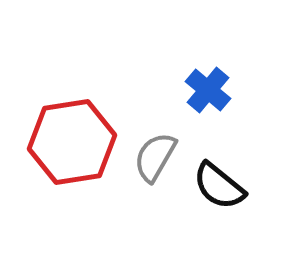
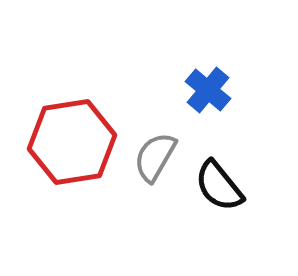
black semicircle: rotated 12 degrees clockwise
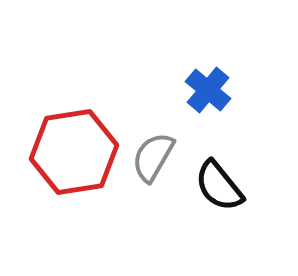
red hexagon: moved 2 px right, 10 px down
gray semicircle: moved 2 px left
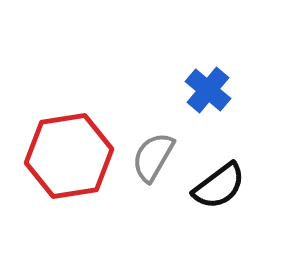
red hexagon: moved 5 px left, 4 px down
black semicircle: rotated 88 degrees counterclockwise
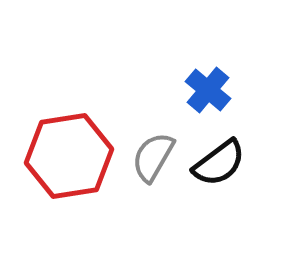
black semicircle: moved 23 px up
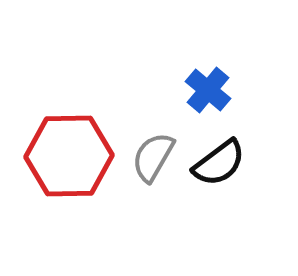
red hexagon: rotated 8 degrees clockwise
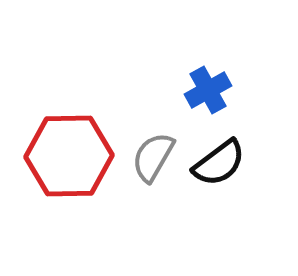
blue cross: rotated 21 degrees clockwise
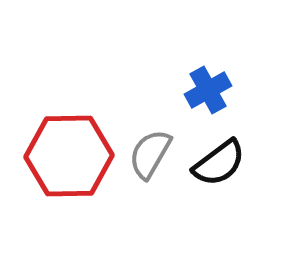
gray semicircle: moved 3 px left, 3 px up
